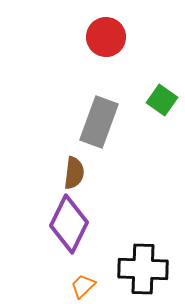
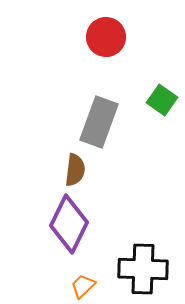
brown semicircle: moved 1 px right, 3 px up
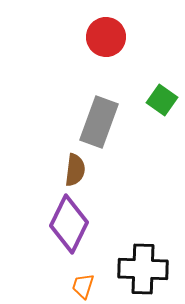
orange trapezoid: rotated 28 degrees counterclockwise
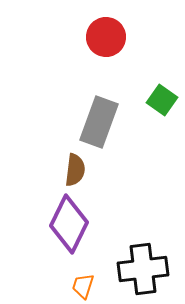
black cross: rotated 9 degrees counterclockwise
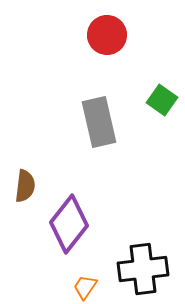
red circle: moved 1 px right, 2 px up
gray rectangle: rotated 33 degrees counterclockwise
brown semicircle: moved 50 px left, 16 px down
purple diamond: rotated 12 degrees clockwise
orange trapezoid: moved 2 px right, 1 px down; rotated 16 degrees clockwise
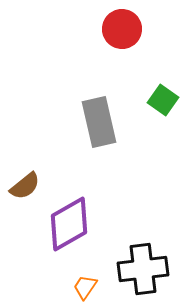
red circle: moved 15 px right, 6 px up
green square: moved 1 px right
brown semicircle: rotated 44 degrees clockwise
purple diamond: rotated 22 degrees clockwise
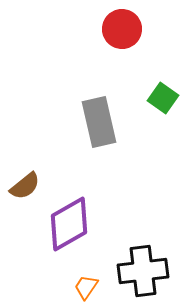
green square: moved 2 px up
black cross: moved 2 px down
orange trapezoid: moved 1 px right
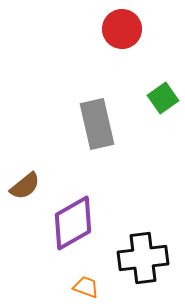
green square: rotated 20 degrees clockwise
gray rectangle: moved 2 px left, 2 px down
purple diamond: moved 4 px right, 1 px up
black cross: moved 13 px up
orange trapezoid: rotated 76 degrees clockwise
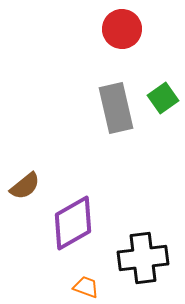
gray rectangle: moved 19 px right, 16 px up
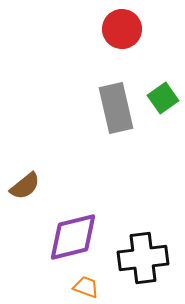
purple diamond: moved 14 px down; rotated 16 degrees clockwise
